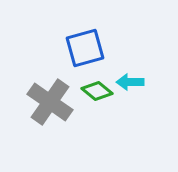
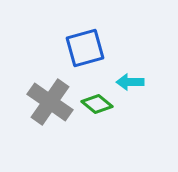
green diamond: moved 13 px down
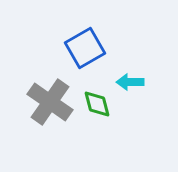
blue square: rotated 15 degrees counterclockwise
green diamond: rotated 36 degrees clockwise
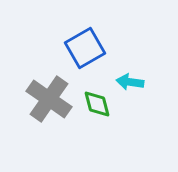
cyan arrow: rotated 8 degrees clockwise
gray cross: moved 1 px left, 3 px up
